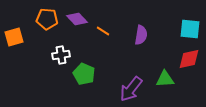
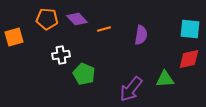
orange line: moved 1 px right, 2 px up; rotated 48 degrees counterclockwise
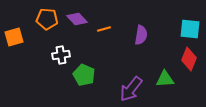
red diamond: rotated 55 degrees counterclockwise
green pentagon: moved 1 px down
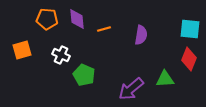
purple diamond: rotated 40 degrees clockwise
orange square: moved 8 px right, 13 px down
white cross: rotated 36 degrees clockwise
purple arrow: rotated 12 degrees clockwise
